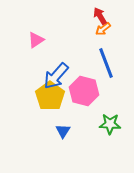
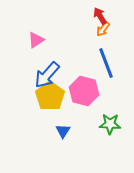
orange arrow: rotated 14 degrees counterclockwise
blue arrow: moved 9 px left, 1 px up
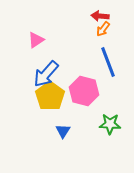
red arrow: rotated 54 degrees counterclockwise
blue line: moved 2 px right, 1 px up
blue arrow: moved 1 px left, 1 px up
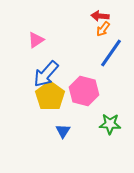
blue line: moved 3 px right, 9 px up; rotated 56 degrees clockwise
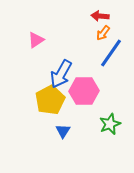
orange arrow: moved 4 px down
blue arrow: moved 15 px right; rotated 12 degrees counterclockwise
pink hexagon: rotated 16 degrees counterclockwise
yellow pentagon: moved 4 px down; rotated 8 degrees clockwise
green star: rotated 25 degrees counterclockwise
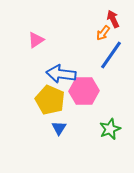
red arrow: moved 13 px right, 3 px down; rotated 60 degrees clockwise
blue line: moved 2 px down
blue arrow: rotated 68 degrees clockwise
yellow pentagon: rotated 20 degrees counterclockwise
green star: moved 5 px down
blue triangle: moved 4 px left, 3 px up
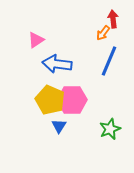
red arrow: rotated 18 degrees clockwise
blue line: moved 2 px left, 6 px down; rotated 12 degrees counterclockwise
blue arrow: moved 4 px left, 10 px up
pink hexagon: moved 12 px left, 9 px down
blue triangle: moved 2 px up
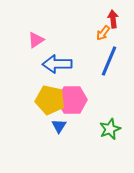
blue arrow: rotated 8 degrees counterclockwise
yellow pentagon: rotated 12 degrees counterclockwise
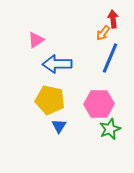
blue line: moved 1 px right, 3 px up
pink hexagon: moved 27 px right, 4 px down
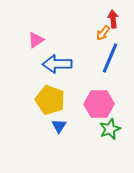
yellow pentagon: rotated 8 degrees clockwise
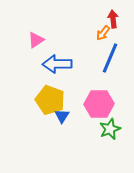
blue triangle: moved 3 px right, 10 px up
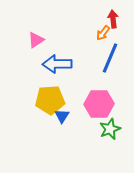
yellow pentagon: rotated 24 degrees counterclockwise
